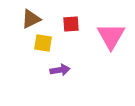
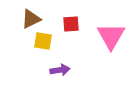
yellow square: moved 2 px up
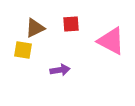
brown triangle: moved 4 px right, 9 px down
pink triangle: moved 5 px down; rotated 32 degrees counterclockwise
yellow square: moved 20 px left, 9 px down
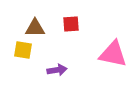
brown triangle: rotated 25 degrees clockwise
pink triangle: moved 2 px right, 13 px down; rotated 16 degrees counterclockwise
purple arrow: moved 3 px left
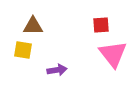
red square: moved 30 px right, 1 px down
brown triangle: moved 2 px left, 2 px up
pink triangle: rotated 40 degrees clockwise
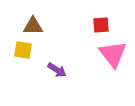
purple arrow: rotated 42 degrees clockwise
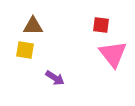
red square: rotated 12 degrees clockwise
yellow square: moved 2 px right
purple arrow: moved 2 px left, 8 px down
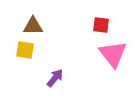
purple arrow: rotated 84 degrees counterclockwise
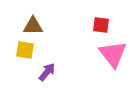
purple arrow: moved 8 px left, 6 px up
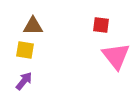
pink triangle: moved 3 px right, 2 px down
purple arrow: moved 23 px left, 9 px down
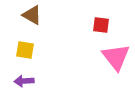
brown triangle: moved 1 px left, 11 px up; rotated 30 degrees clockwise
pink triangle: moved 1 px down
purple arrow: rotated 132 degrees counterclockwise
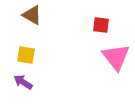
yellow square: moved 1 px right, 5 px down
purple arrow: moved 1 px left, 1 px down; rotated 36 degrees clockwise
